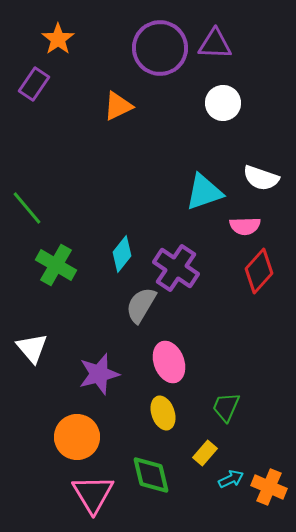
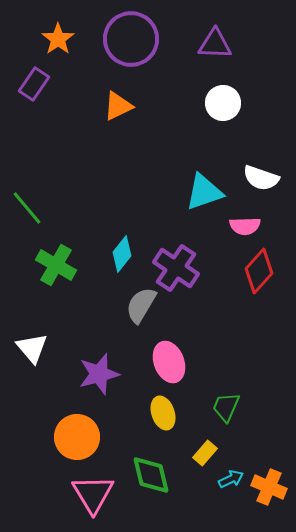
purple circle: moved 29 px left, 9 px up
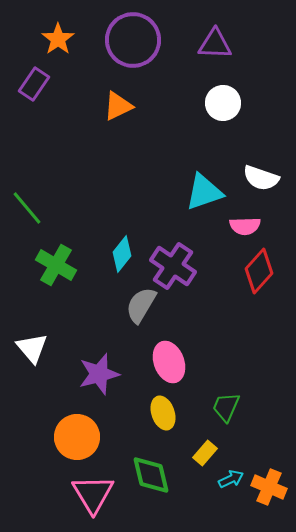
purple circle: moved 2 px right, 1 px down
purple cross: moved 3 px left, 2 px up
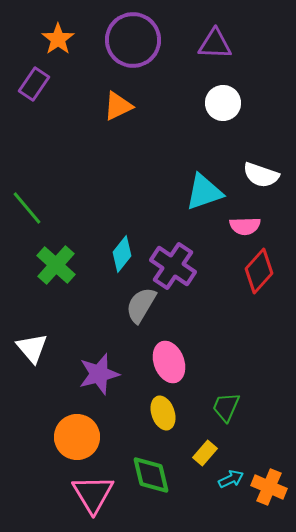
white semicircle: moved 3 px up
green cross: rotated 12 degrees clockwise
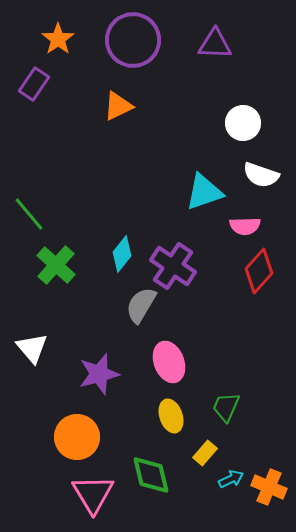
white circle: moved 20 px right, 20 px down
green line: moved 2 px right, 6 px down
yellow ellipse: moved 8 px right, 3 px down
